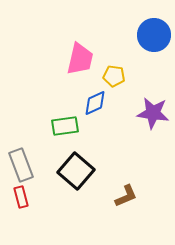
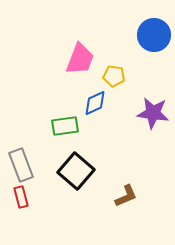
pink trapezoid: rotated 8 degrees clockwise
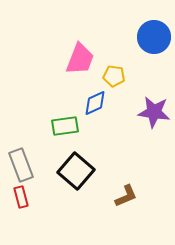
blue circle: moved 2 px down
purple star: moved 1 px right, 1 px up
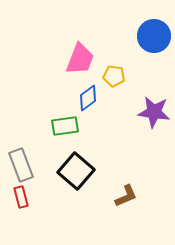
blue circle: moved 1 px up
blue diamond: moved 7 px left, 5 px up; rotated 12 degrees counterclockwise
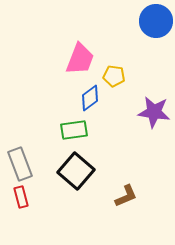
blue circle: moved 2 px right, 15 px up
blue diamond: moved 2 px right
green rectangle: moved 9 px right, 4 px down
gray rectangle: moved 1 px left, 1 px up
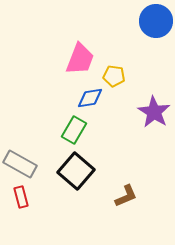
blue diamond: rotated 28 degrees clockwise
purple star: rotated 24 degrees clockwise
green rectangle: rotated 52 degrees counterclockwise
gray rectangle: rotated 40 degrees counterclockwise
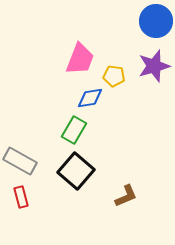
purple star: moved 46 px up; rotated 24 degrees clockwise
gray rectangle: moved 3 px up
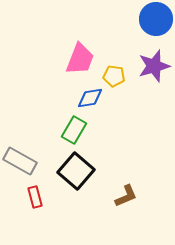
blue circle: moved 2 px up
red rectangle: moved 14 px right
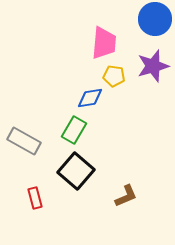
blue circle: moved 1 px left
pink trapezoid: moved 24 px right, 16 px up; rotated 16 degrees counterclockwise
purple star: moved 1 px left
gray rectangle: moved 4 px right, 20 px up
red rectangle: moved 1 px down
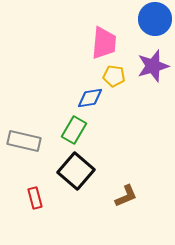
gray rectangle: rotated 16 degrees counterclockwise
